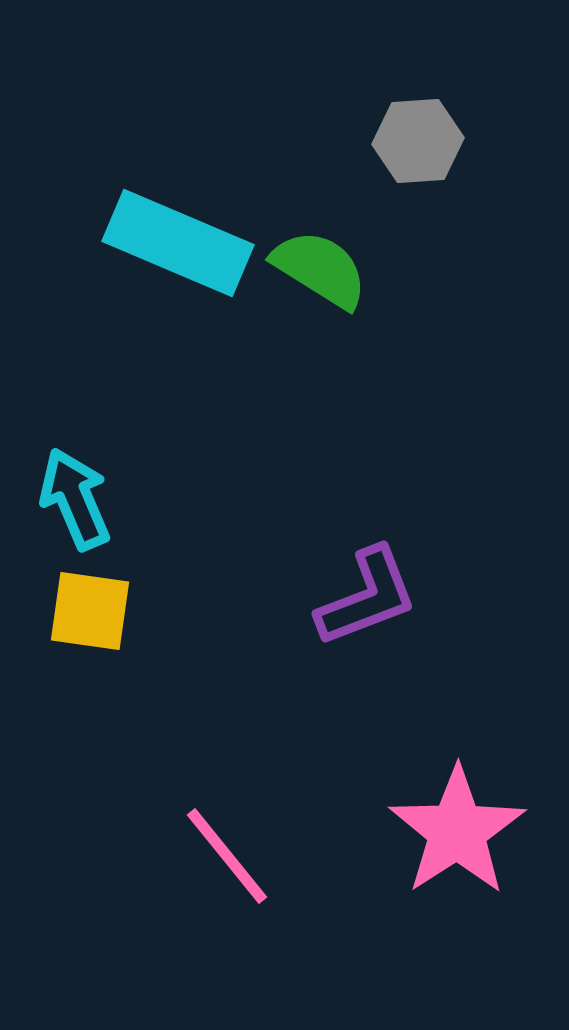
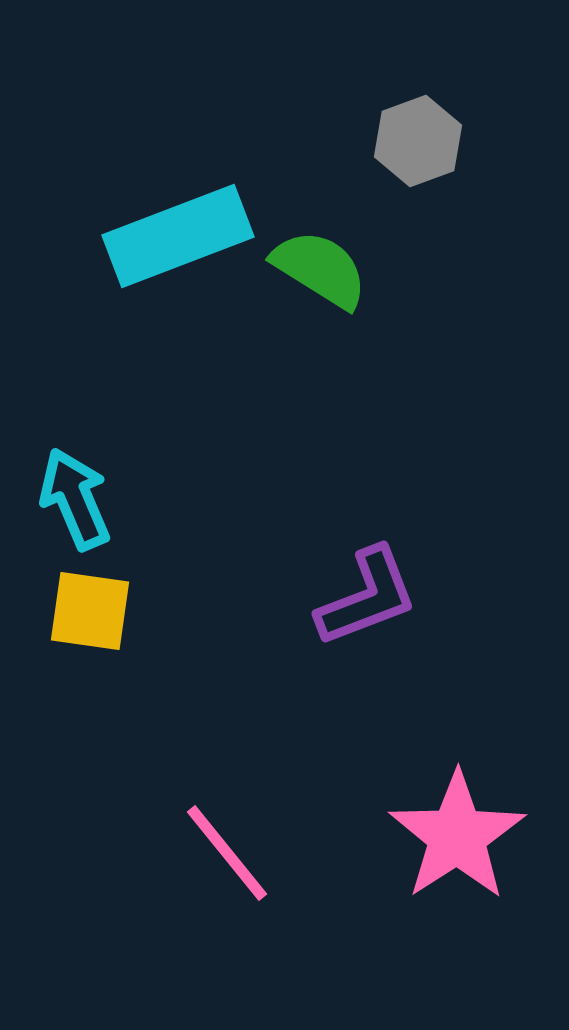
gray hexagon: rotated 16 degrees counterclockwise
cyan rectangle: moved 7 px up; rotated 44 degrees counterclockwise
pink star: moved 5 px down
pink line: moved 3 px up
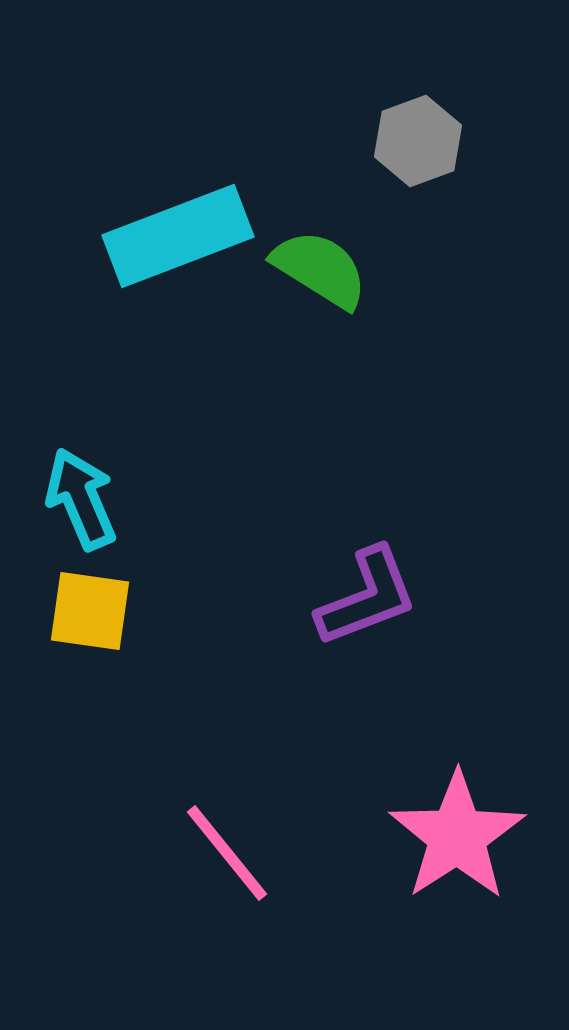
cyan arrow: moved 6 px right
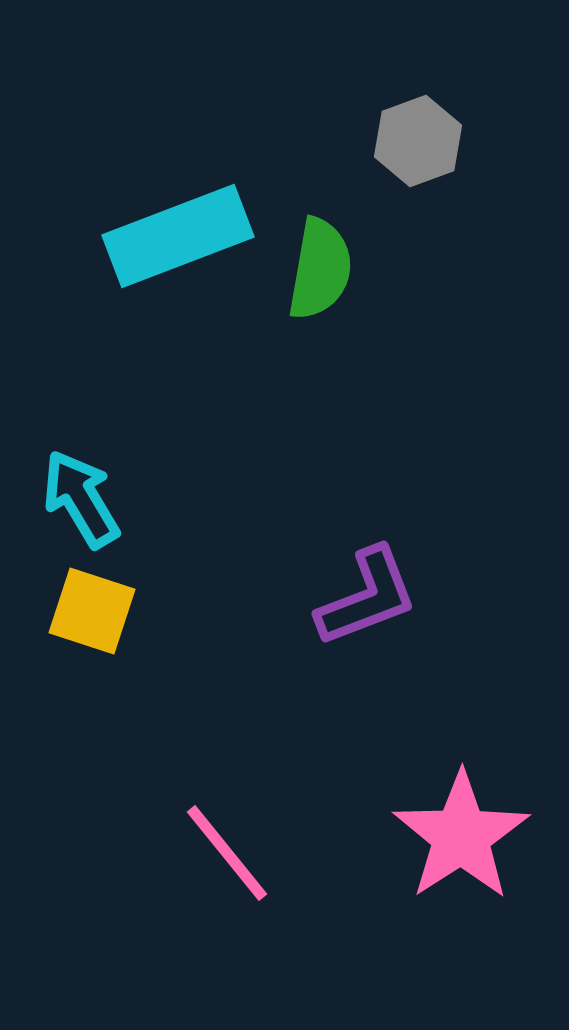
green semicircle: rotated 68 degrees clockwise
cyan arrow: rotated 8 degrees counterclockwise
yellow square: moved 2 px right; rotated 10 degrees clockwise
pink star: moved 4 px right
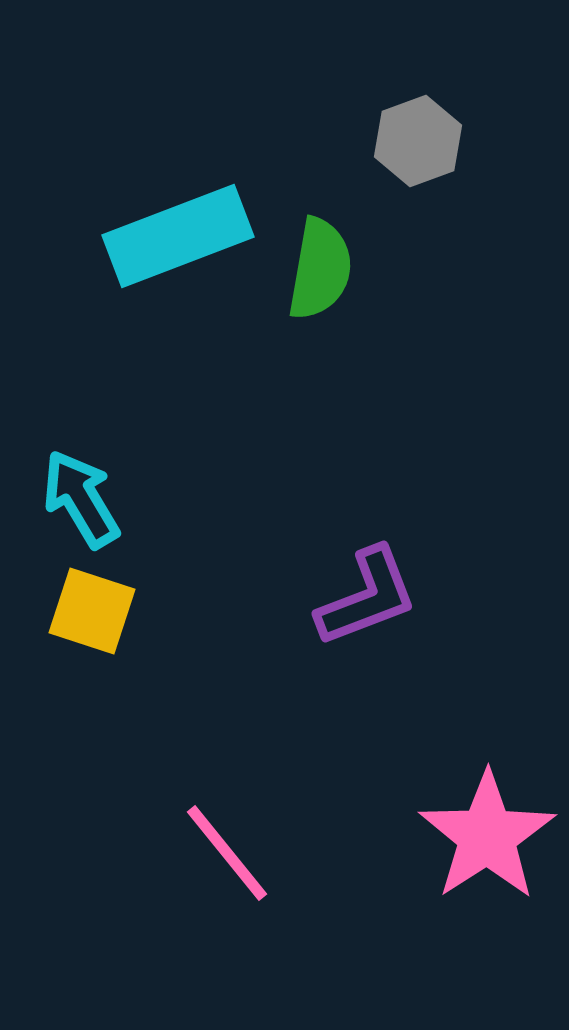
pink star: moved 26 px right
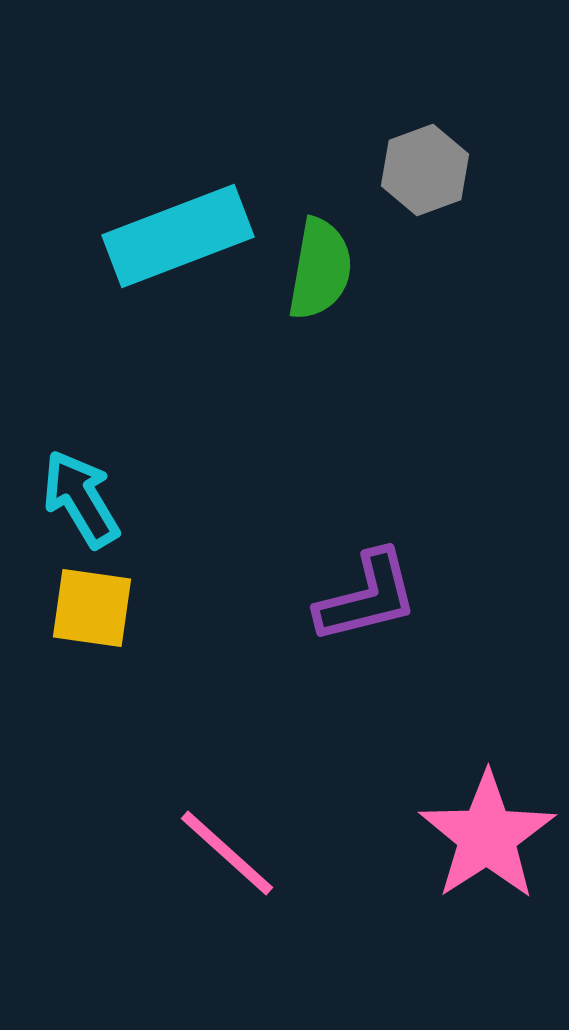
gray hexagon: moved 7 px right, 29 px down
purple L-shape: rotated 7 degrees clockwise
yellow square: moved 3 px up; rotated 10 degrees counterclockwise
pink line: rotated 9 degrees counterclockwise
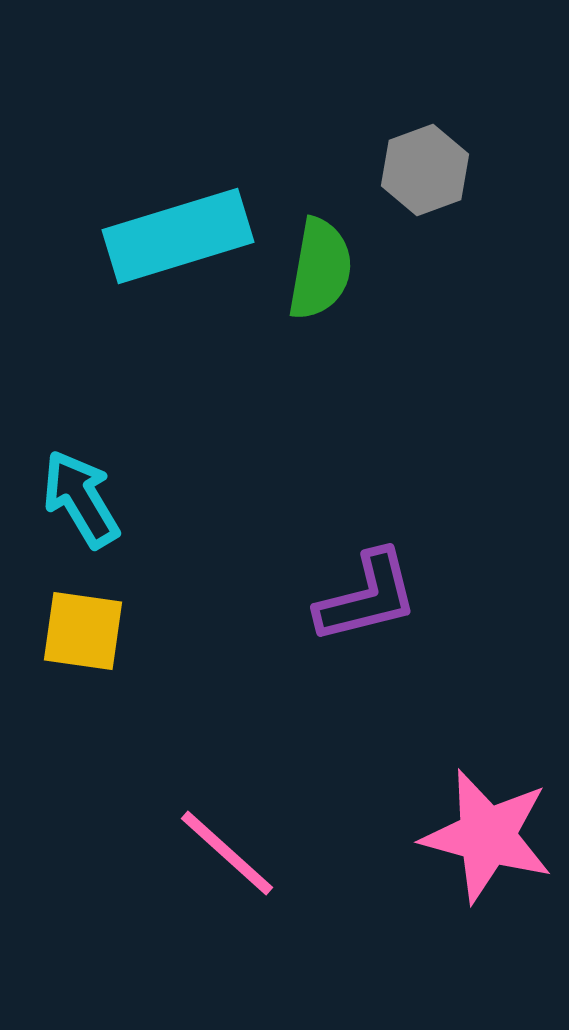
cyan rectangle: rotated 4 degrees clockwise
yellow square: moved 9 px left, 23 px down
pink star: rotated 24 degrees counterclockwise
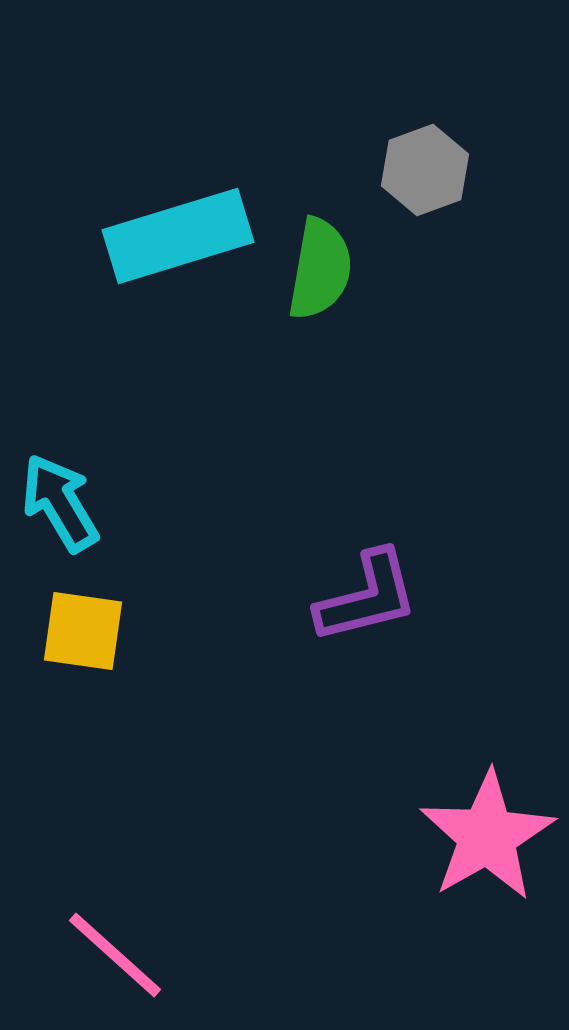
cyan arrow: moved 21 px left, 4 px down
pink star: rotated 27 degrees clockwise
pink line: moved 112 px left, 102 px down
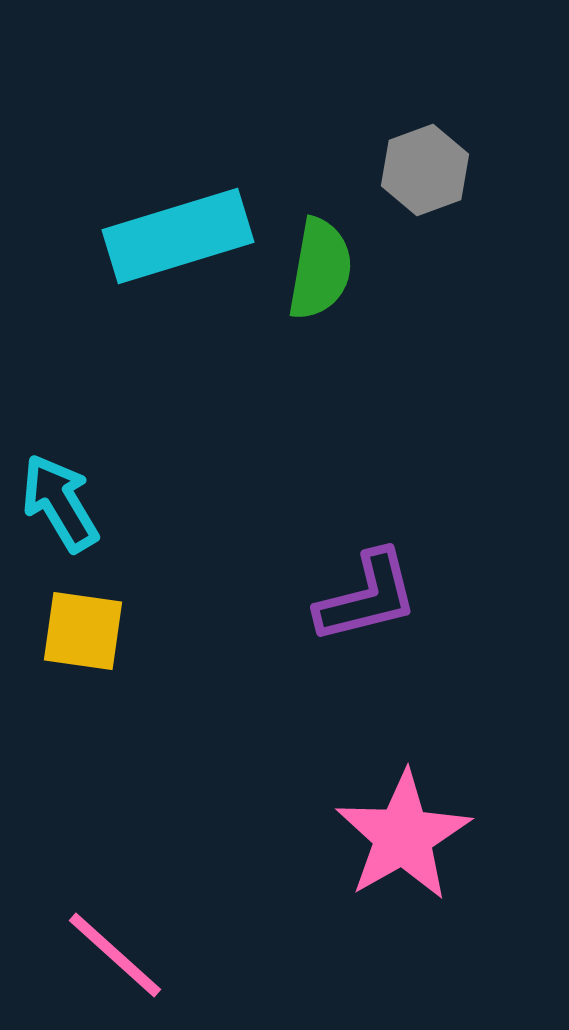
pink star: moved 84 px left
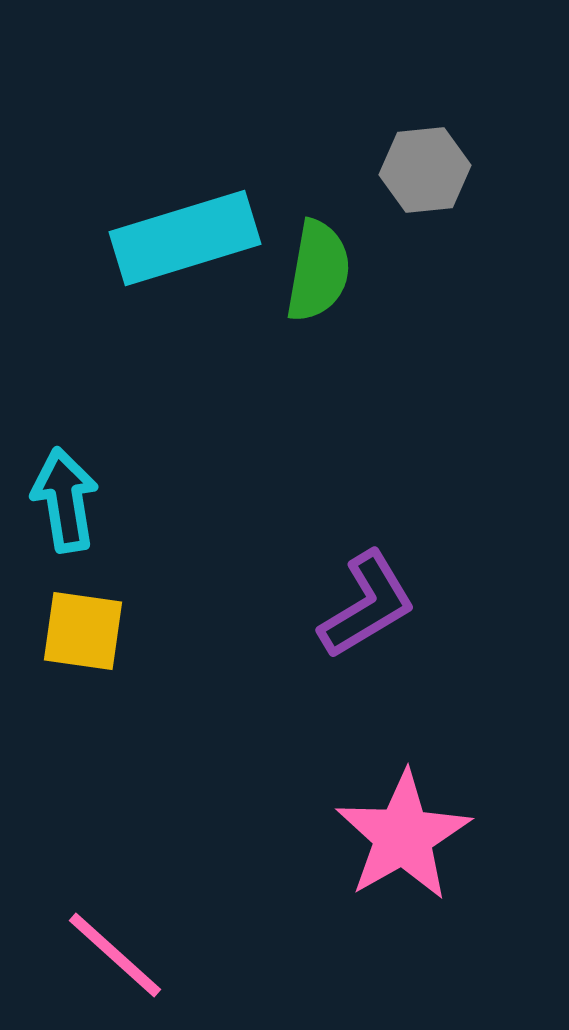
gray hexagon: rotated 14 degrees clockwise
cyan rectangle: moved 7 px right, 2 px down
green semicircle: moved 2 px left, 2 px down
cyan arrow: moved 5 px right, 3 px up; rotated 22 degrees clockwise
purple L-shape: moved 8 px down; rotated 17 degrees counterclockwise
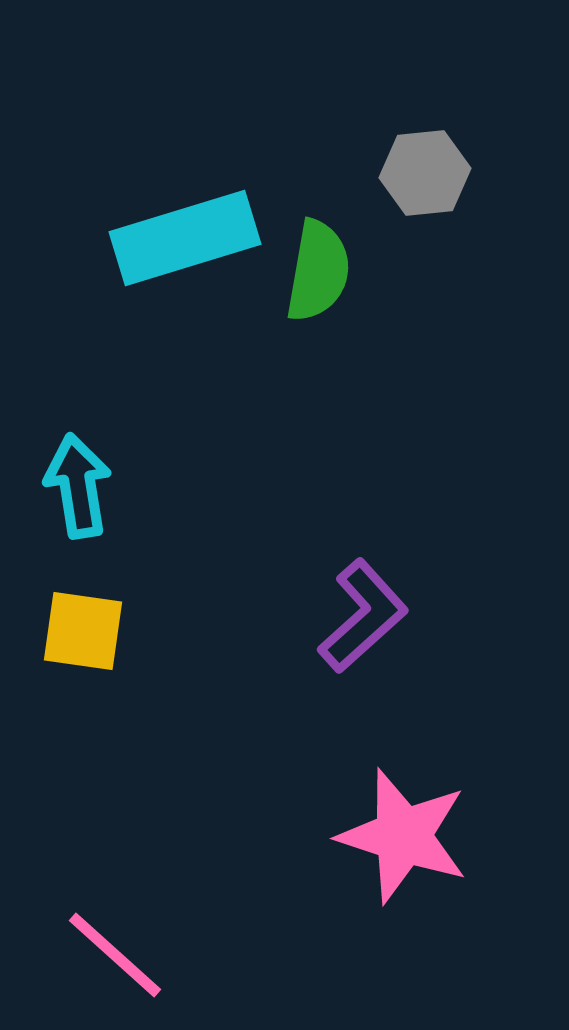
gray hexagon: moved 3 px down
cyan arrow: moved 13 px right, 14 px up
purple L-shape: moved 4 px left, 11 px down; rotated 11 degrees counterclockwise
pink star: rotated 24 degrees counterclockwise
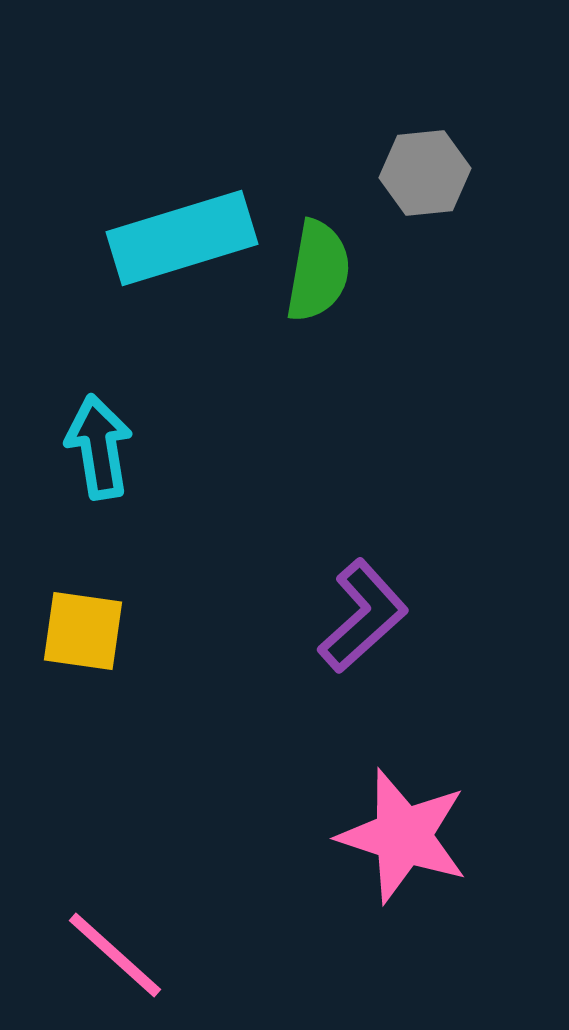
cyan rectangle: moved 3 px left
cyan arrow: moved 21 px right, 39 px up
